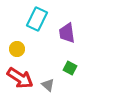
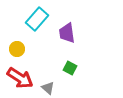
cyan rectangle: rotated 15 degrees clockwise
gray triangle: moved 3 px down
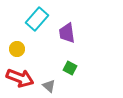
red arrow: rotated 12 degrees counterclockwise
gray triangle: moved 1 px right, 2 px up
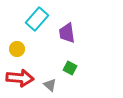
red arrow: rotated 16 degrees counterclockwise
gray triangle: moved 1 px right, 1 px up
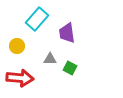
yellow circle: moved 3 px up
gray triangle: moved 26 px up; rotated 40 degrees counterclockwise
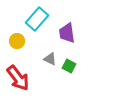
yellow circle: moved 5 px up
gray triangle: rotated 24 degrees clockwise
green square: moved 1 px left, 2 px up
red arrow: moved 2 px left; rotated 48 degrees clockwise
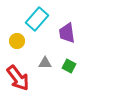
gray triangle: moved 5 px left, 4 px down; rotated 24 degrees counterclockwise
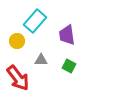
cyan rectangle: moved 2 px left, 2 px down
purple trapezoid: moved 2 px down
gray triangle: moved 4 px left, 3 px up
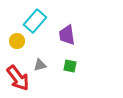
gray triangle: moved 1 px left, 5 px down; rotated 16 degrees counterclockwise
green square: moved 1 px right; rotated 16 degrees counterclockwise
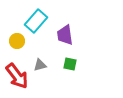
cyan rectangle: moved 1 px right
purple trapezoid: moved 2 px left
green square: moved 2 px up
red arrow: moved 1 px left, 2 px up
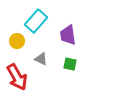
purple trapezoid: moved 3 px right
gray triangle: moved 1 px right, 6 px up; rotated 40 degrees clockwise
red arrow: moved 1 px down; rotated 8 degrees clockwise
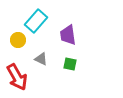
yellow circle: moved 1 px right, 1 px up
